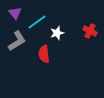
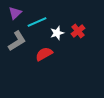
purple triangle: rotated 24 degrees clockwise
cyan line: rotated 12 degrees clockwise
red cross: moved 12 px left; rotated 24 degrees clockwise
red semicircle: rotated 66 degrees clockwise
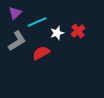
red semicircle: moved 3 px left, 1 px up
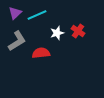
cyan line: moved 7 px up
red cross: rotated 16 degrees counterclockwise
red semicircle: rotated 24 degrees clockwise
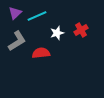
cyan line: moved 1 px down
red cross: moved 3 px right, 1 px up; rotated 24 degrees clockwise
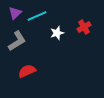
red cross: moved 3 px right, 3 px up
red semicircle: moved 14 px left, 18 px down; rotated 18 degrees counterclockwise
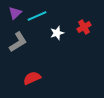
gray L-shape: moved 1 px right, 1 px down
red semicircle: moved 5 px right, 7 px down
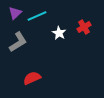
white star: moved 2 px right; rotated 24 degrees counterclockwise
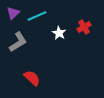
purple triangle: moved 2 px left
red semicircle: rotated 66 degrees clockwise
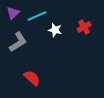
white star: moved 4 px left, 3 px up; rotated 16 degrees counterclockwise
